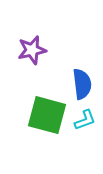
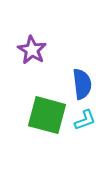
purple star: rotated 28 degrees counterclockwise
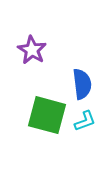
cyan L-shape: moved 1 px down
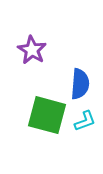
blue semicircle: moved 2 px left; rotated 12 degrees clockwise
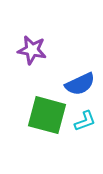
purple star: rotated 20 degrees counterclockwise
blue semicircle: rotated 60 degrees clockwise
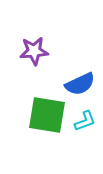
purple star: moved 2 px right, 1 px down; rotated 16 degrees counterclockwise
green square: rotated 6 degrees counterclockwise
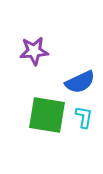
blue semicircle: moved 2 px up
cyan L-shape: moved 1 px left, 4 px up; rotated 60 degrees counterclockwise
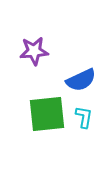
blue semicircle: moved 1 px right, 2 px up
green square: moved 1 px up; rotated 15 degrees counterclockwise
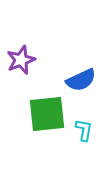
purple star: moved 13 px left, 9 px down; rotated 16 degrees counterclockwise
cyan L-shape: moved 13 px down
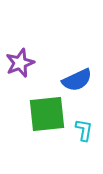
purple star: moved 1 px left, 3 px down
blue semicircle: moved 4 px left
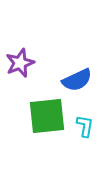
green square: moved 2 px down
cyan L-shape: moved 1 px right, 4 px up
